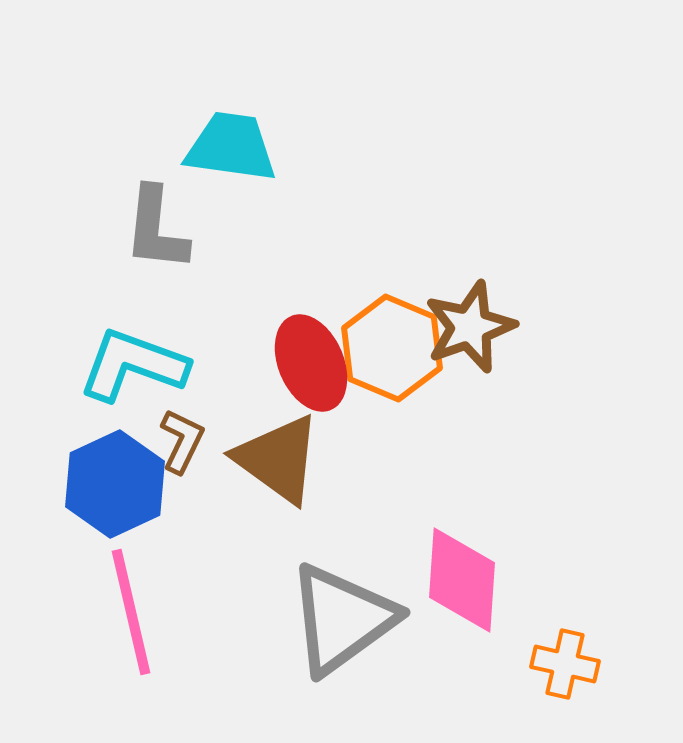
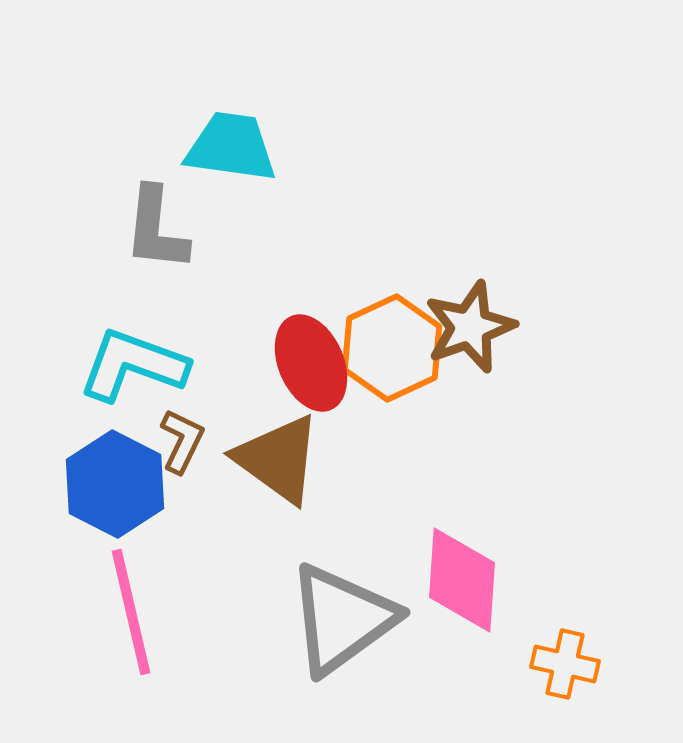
orange hexagon: rotated 12 degrees clockwise
blue hexagon: rotated 8 degrees counterclockwise
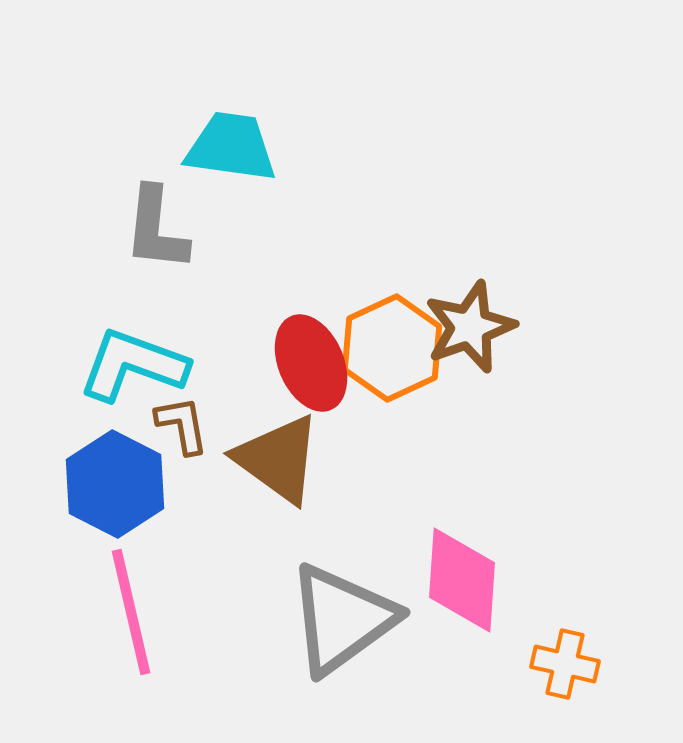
brown L-shape: moved 16 px up; rotated 36 degrees counterclockwise
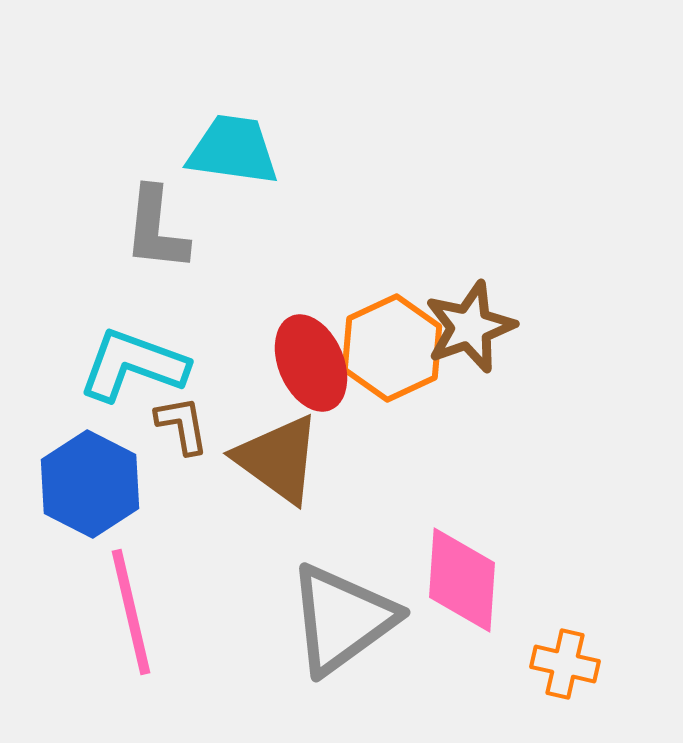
cyan trapezoid: moved 2 px right, 3 px down
blue hexagon: moved 25 px left
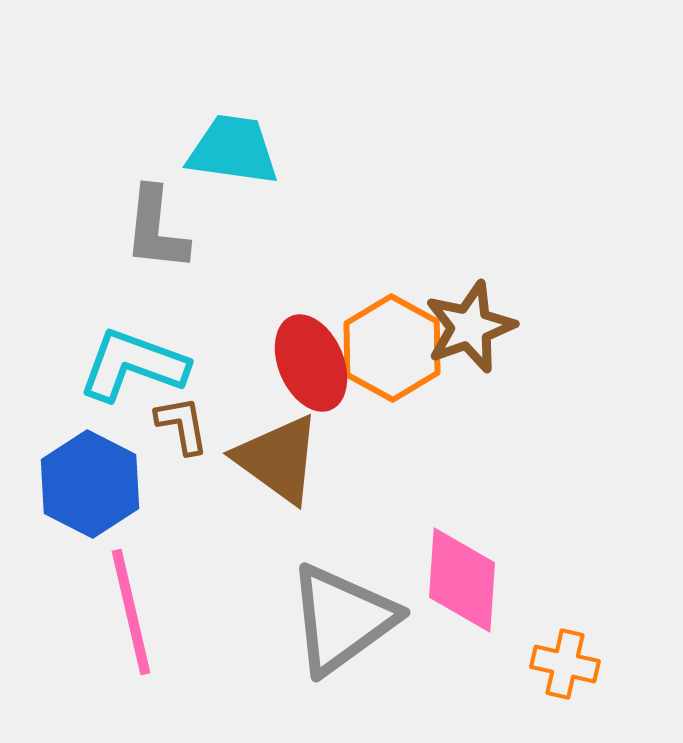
orange hexagon: rotated 6 degrees counterclockwise
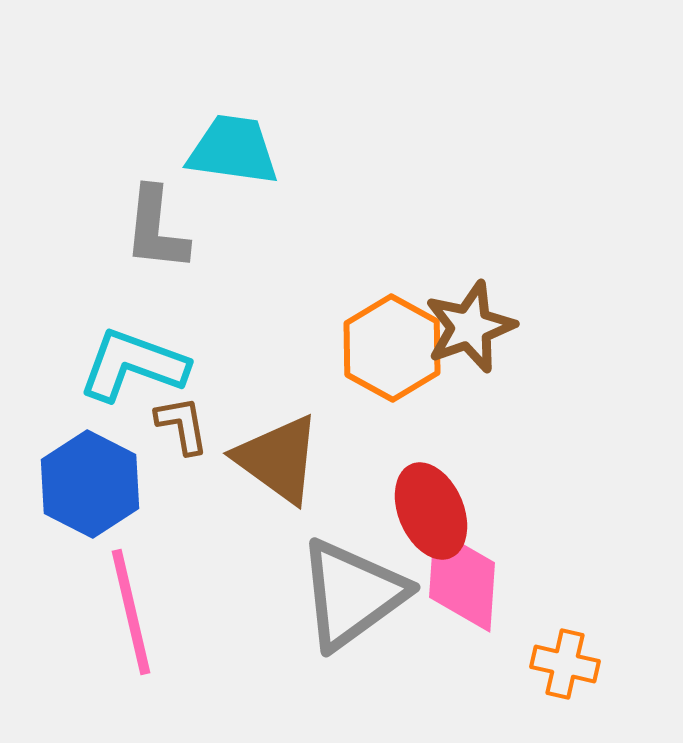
red ellipse: moved 120 px right, 148 px down
gray triangle: moved 10 px right, 25 px up
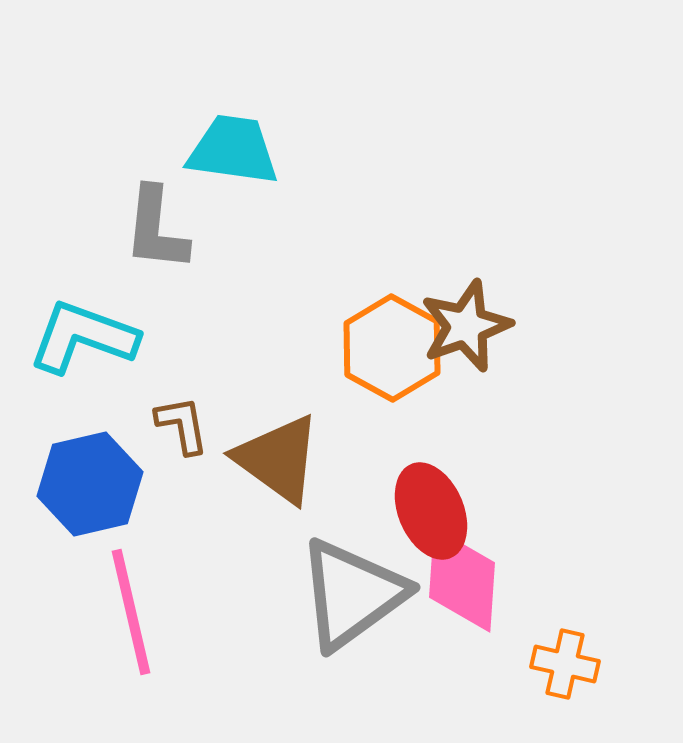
brown star: moved 4 px left, 1 px up
cyan L-shape: moved 50 px left, 28 px up
blue hexagon: rotated 20 degrees clockwise
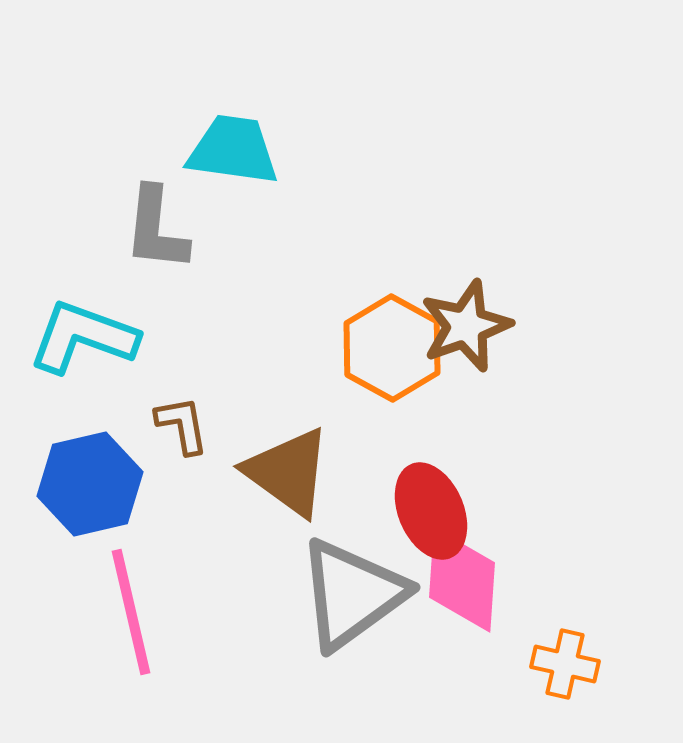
brown triangle: moved 10 px right, 13 px down
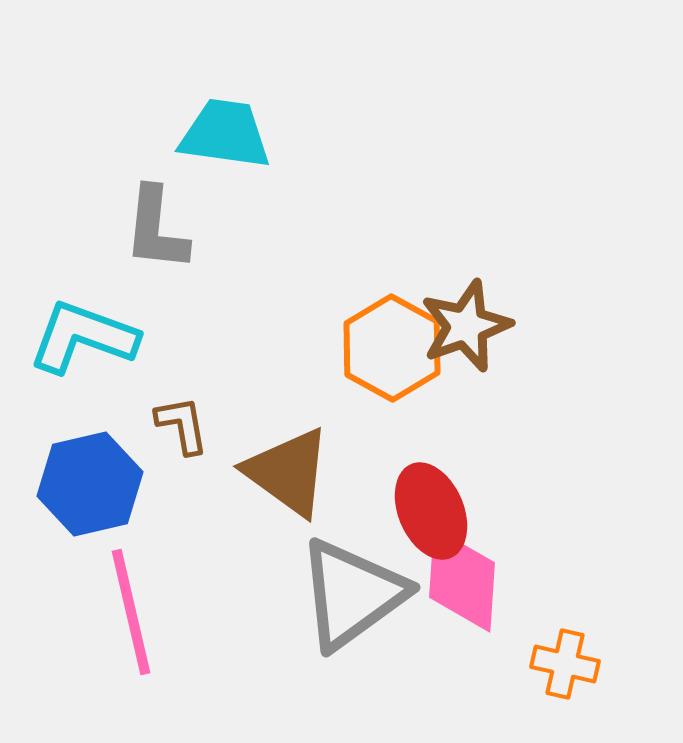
cyan trapezoid: moved 8 px left, 16 px up
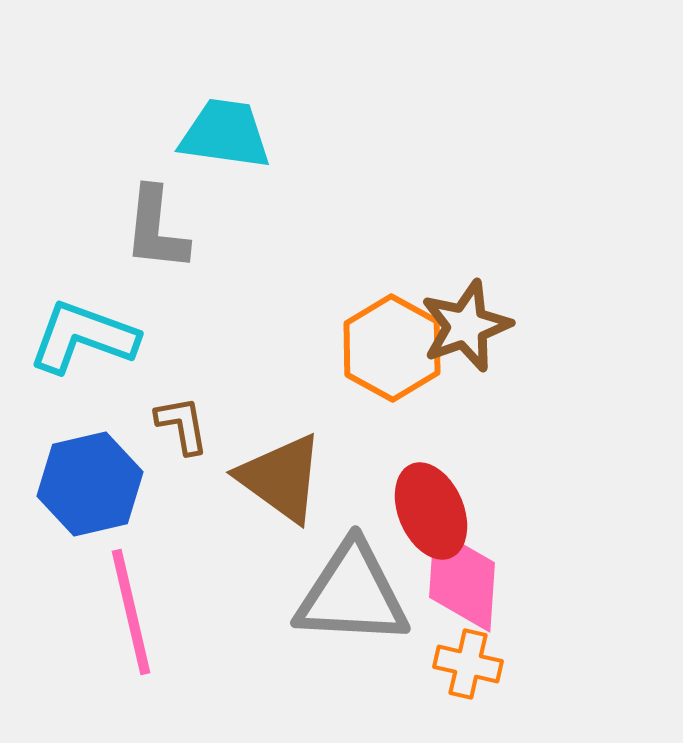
brown triangle: moved 7 px left, 6 px down
gray triangle: rotated 39 degrees clockwise
orange cross: moved 97 px left
